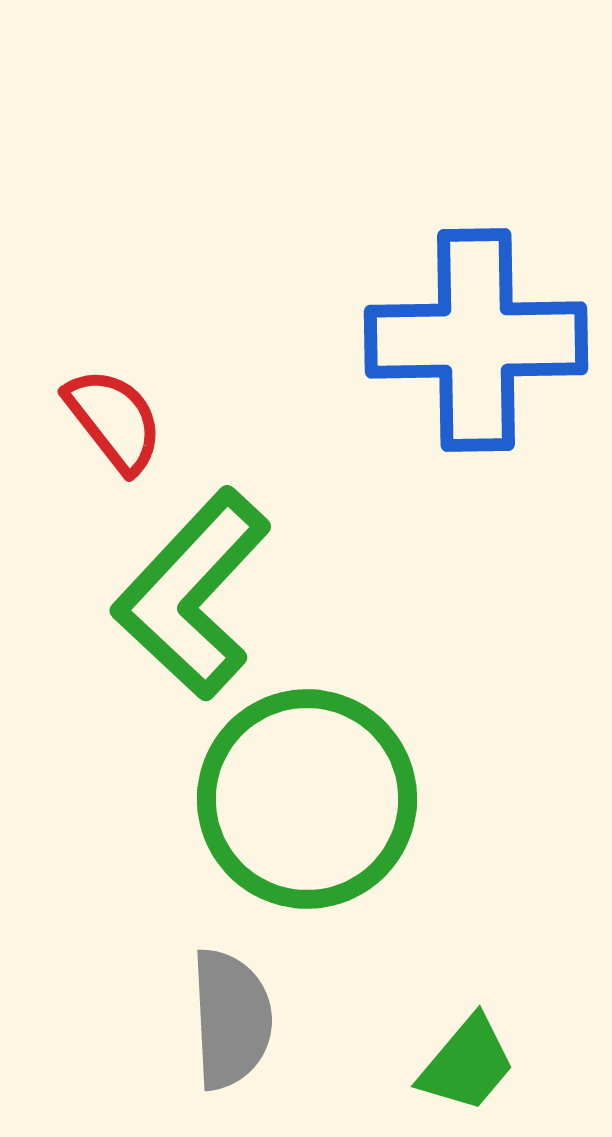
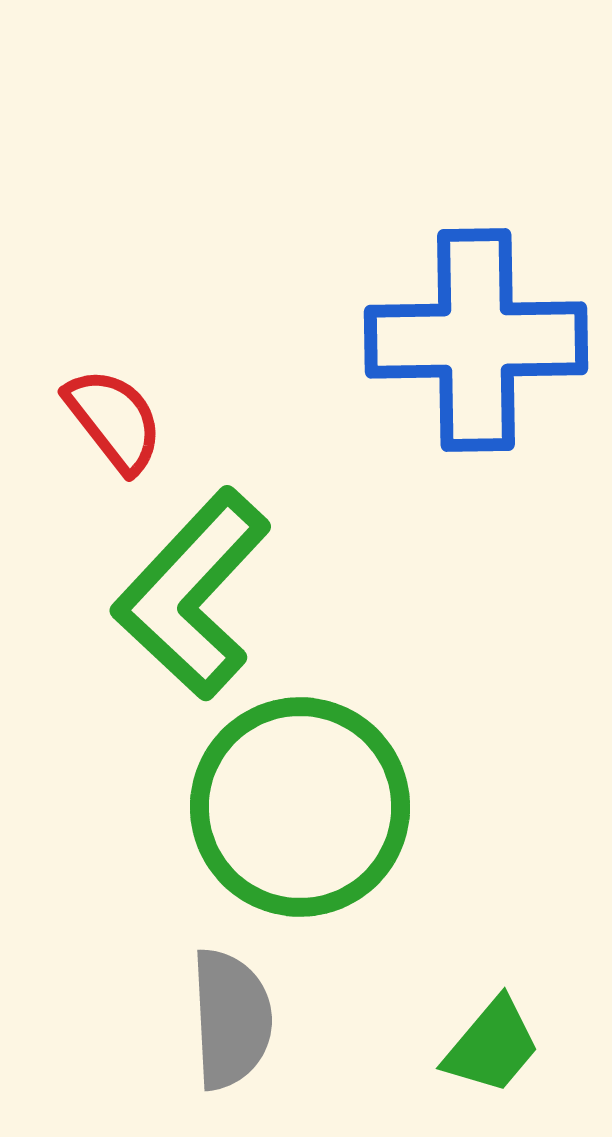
green circle: moved 7 px left, 8 px down
green trapezoid: moved 25 px right, 18 px up
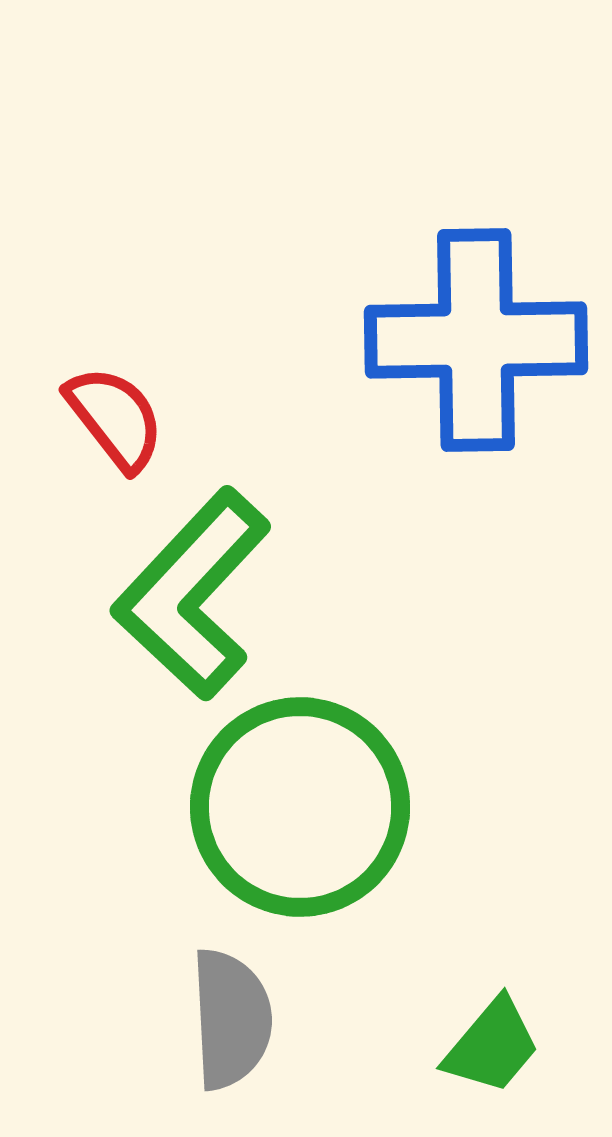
red semicircle: moved 1 px right, 2 px up
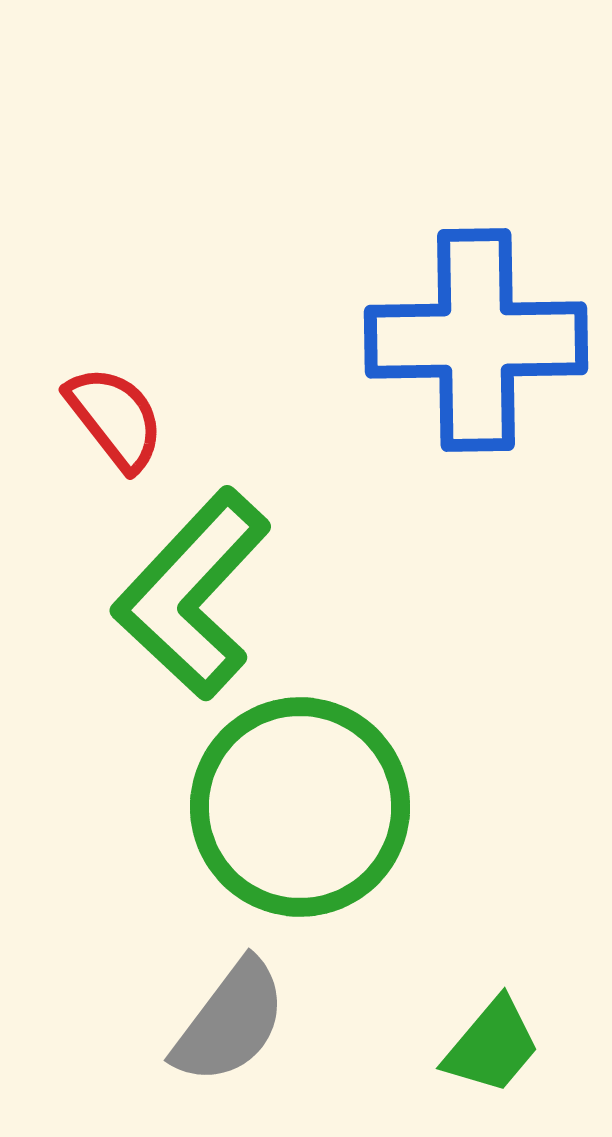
gray semicircle: moved 1 px left, 3 px down; rotated 40 degrees clockwise
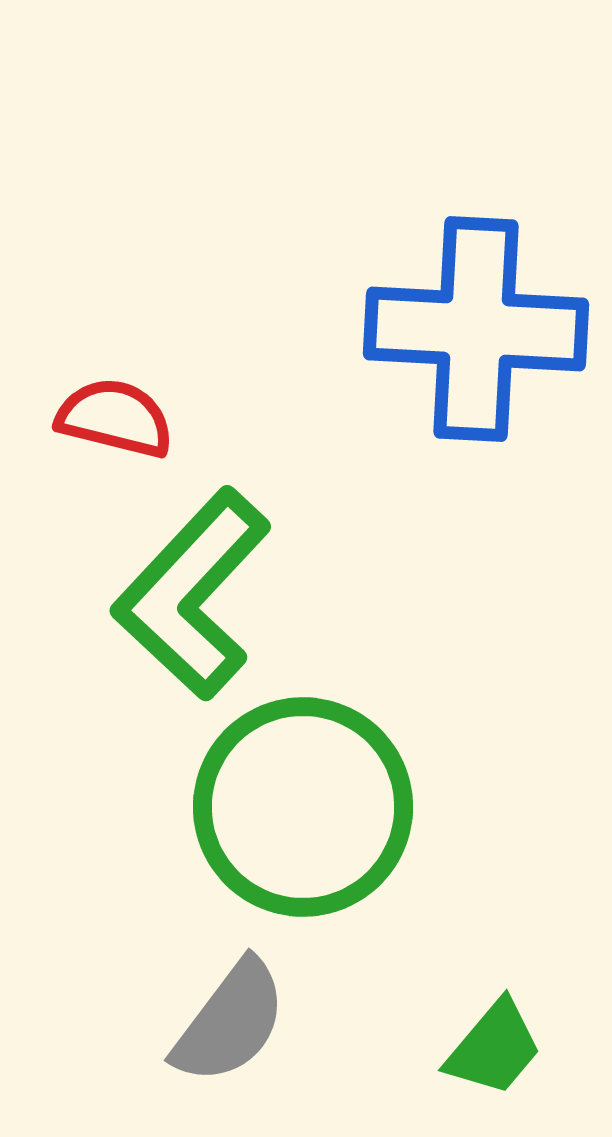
blue cross: moved 11 px up; rotated 4 degrees clockwise
red semicircle: rotated 38 degrees counterclockwise
green circle: moved 3 px right
green trapezoid: moved 2 px right, 2 px down
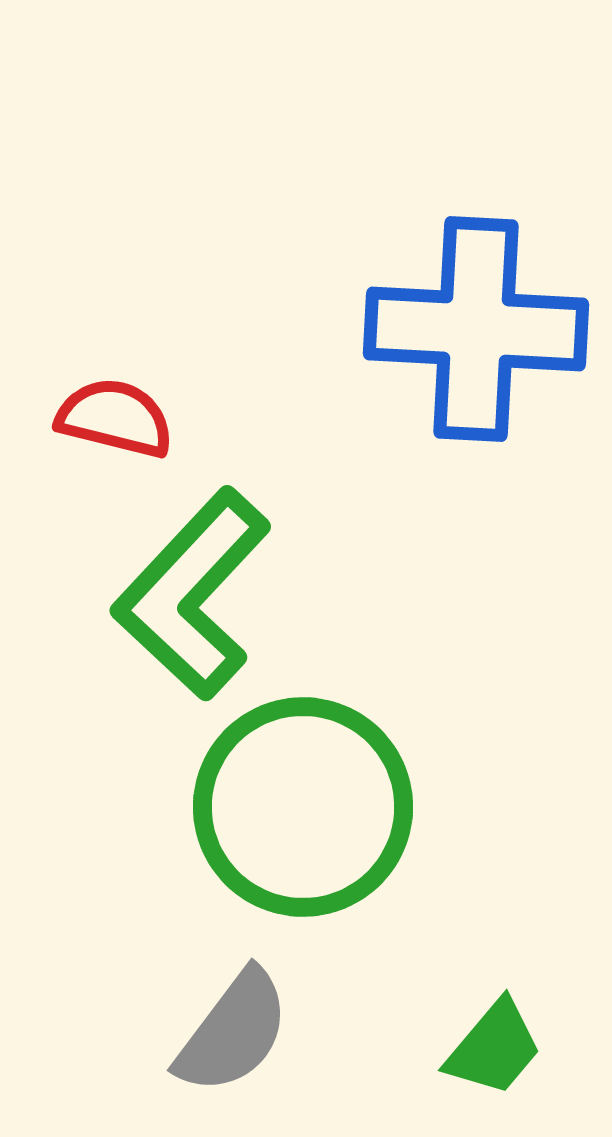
gray semicircle: moved 3 px right, 10 px down
